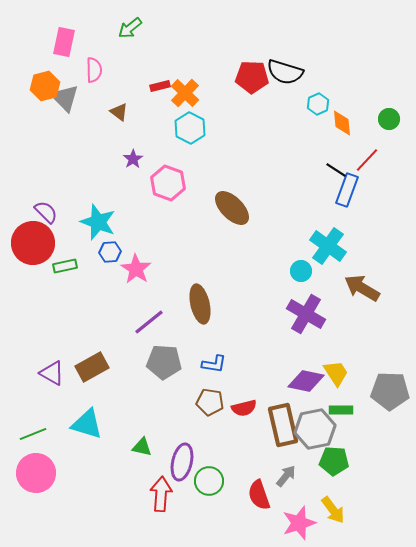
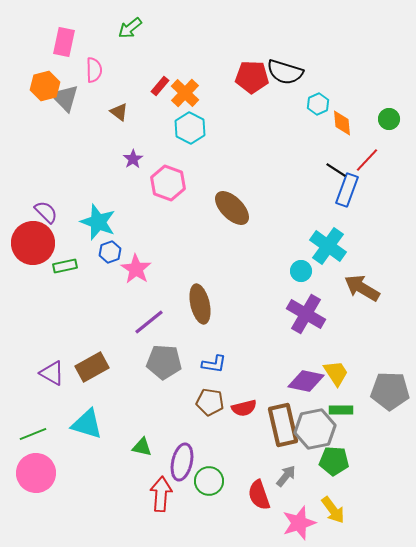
red rectangle at (160, 86): rotated 36 degrees counterclockwise
blue hexagon at (110, 252): rotated 15 degrees counterclockwise
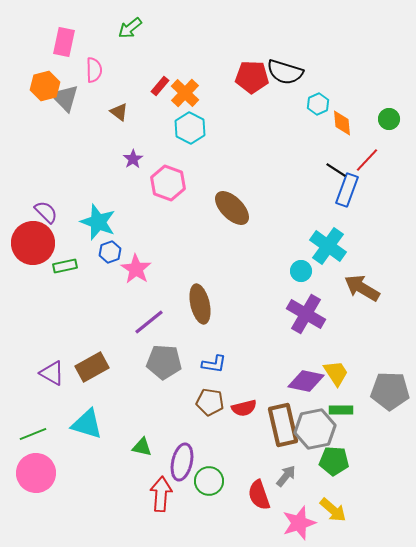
yellow arrow at (333, 510): rotated 12 degrees counterclockwise
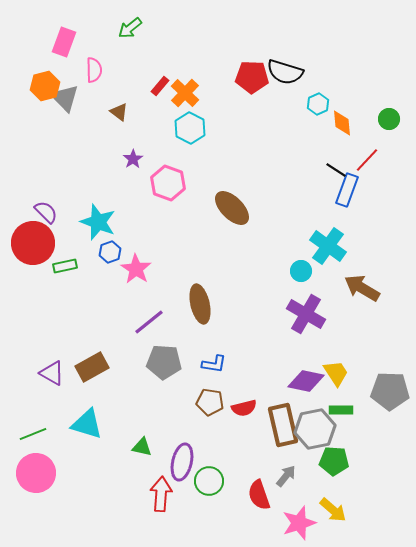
pink rectangle at (64, 42): rotated 8 degrees clockwise
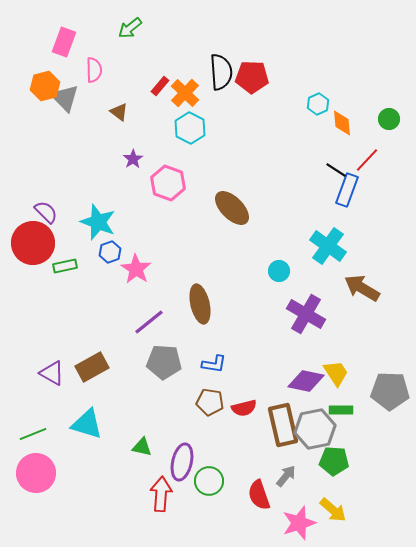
black semicircle at (285, 72): moved 64 px left; rotated 111 degrees counterclockwise
cyan circle at (301, 271): moved 22 px left
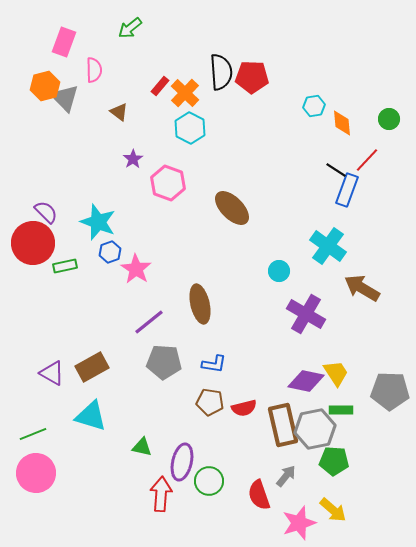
cyan hexagon at (318, 104): moved 4 px left, 2 px down; rotated 15 degrees clockwise
cyan triangle at (87, 424): moved 4 px right, 8 px up
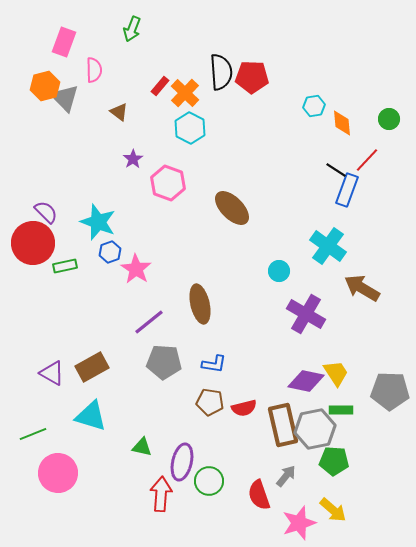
green arrow at (130, 28): moved 2 px right, 1 px down; rotated 30 degrees counterclockwise
pink circle at (36, 473): moved 22 px right
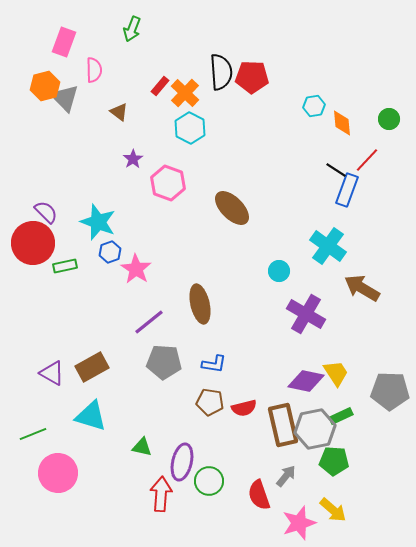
green rectangle at (341, 410): moved 6 px down; rotated 25 degrees counterclockwise
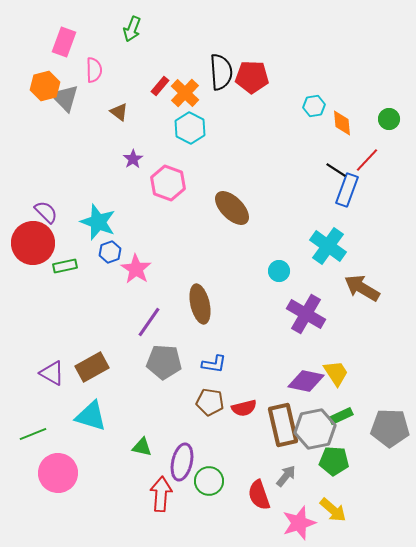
purple line at (149, 322): rotated 16 degrees counterclockwise
gray pentagon at (390, 391): moved 37 px down
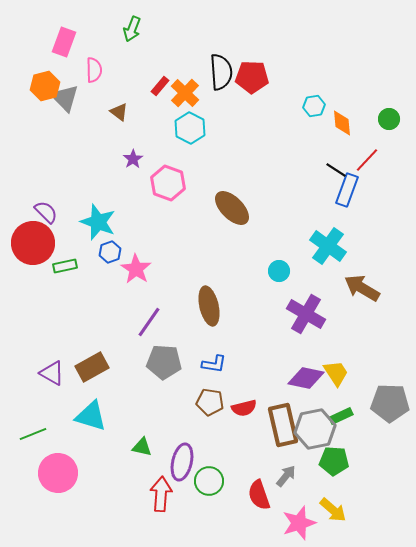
brown ellipse at (200, 304): moved 9 px right, 2 px down
purple diamond at (306, 381): moved 3 px up
gray pentagon at (390, 428): moved 25 px up
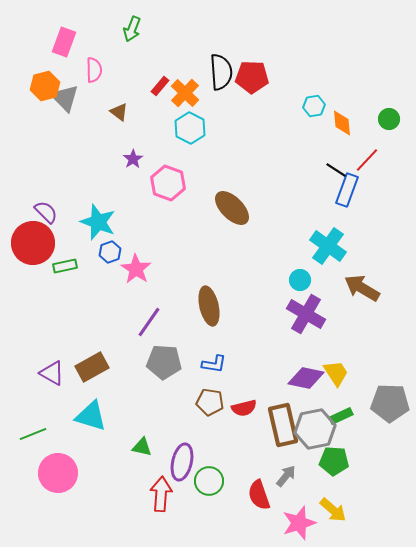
cyan circle at (279, 271): moved 21 px right, 9 px down
